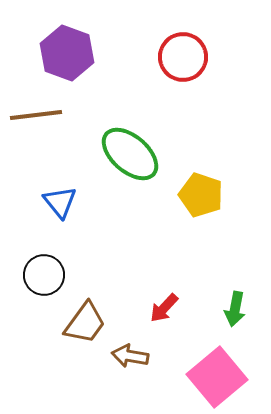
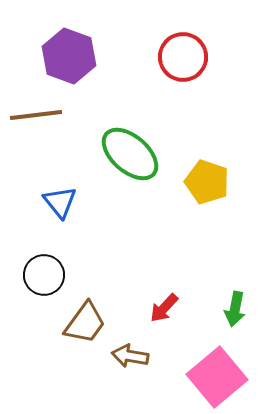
purple hexagon: moved 2 px right, 3 px down
yellow pentagon: moved 6 px right, 13 px up
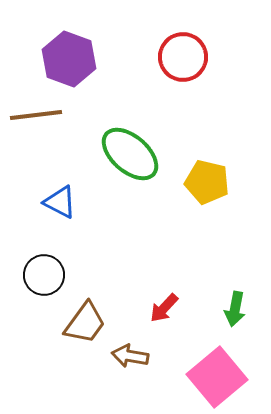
purple hexagon: moved 3 px down
yellow pentagon: rotated 6 degrees counterclockwise
blue triangle: rotated 24 degrees counterclockwise
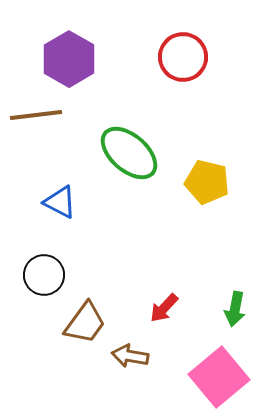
purple hexagon: rotated 10 degrees clockwise
green ellipse: moved 1 px left, 1 px up
pink square: moved 2 px right
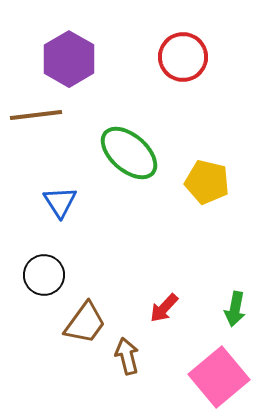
blue triangle: rotated 30 degrees clockwise
brown arrow: moved 3 px left; rotated 66 degrees clockwise
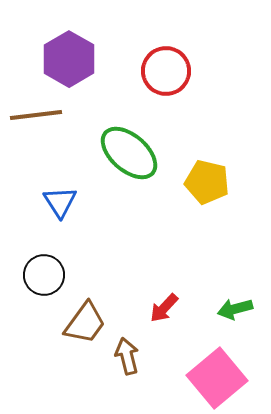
red circle: moved 17 px left, 14 px down
green arrow: rotated 64 degrees clockwise
pink square: moved 2 px left, 1 px down
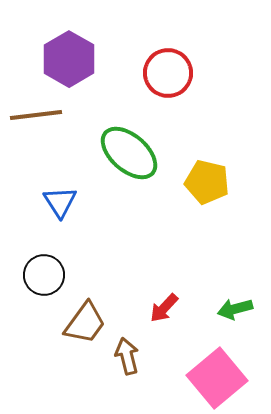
red circle: moved 2 px right, 2 px down
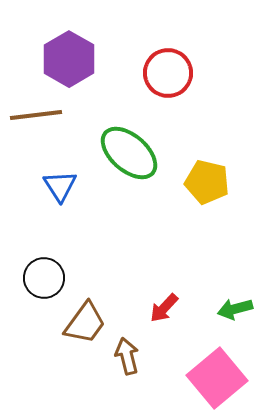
blue triangle: moved 16 px up
black circle: moved 3 px down
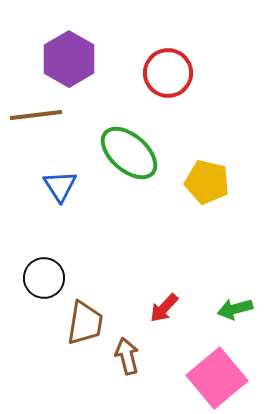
brown trapezoid: rotated 27 degrees counterclockwise
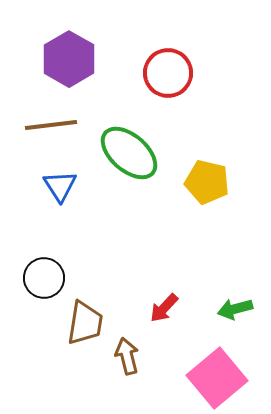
brown line: moved 15 px right, 10 px down
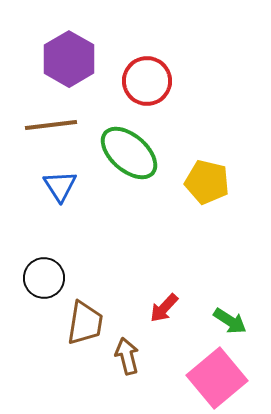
red circle: moved 21 px left, 8 px down
green arrow: moved 5 px left, 12 px down; rotated 132 degrees counterclockwise
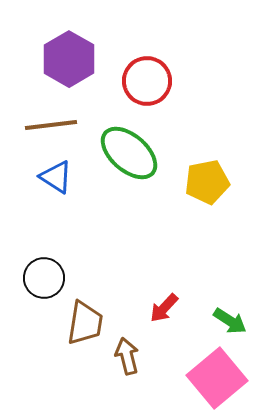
yellow pentagon: rotated 24 degrees counterclockwise
blue triangle: moved 4 px left, 9 px up; rotated 24 degrees counterclockwise
